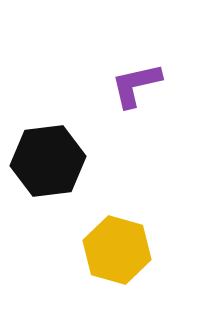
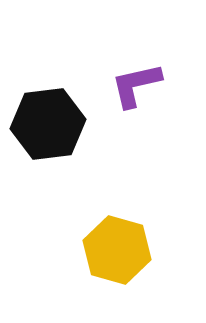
black hexagon: moved 37 px up
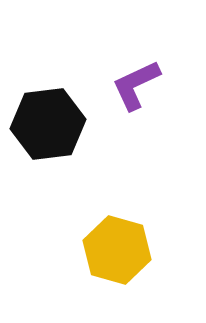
purple L-shape: rotated 12 degrees counterclockwise
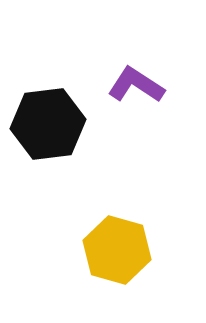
purple L-shape: rotated 58 degrees clockwise
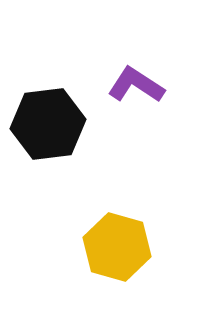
yellow hexagon: moved 3 px up
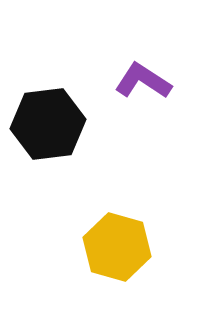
purple L-shape: moved 7 px right, 4 px up
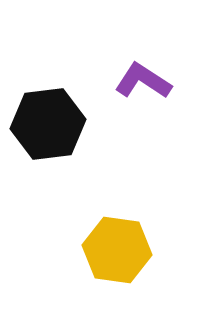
yellow hexagon: moved 3 px down; rotated 8 degrees counterclockwise
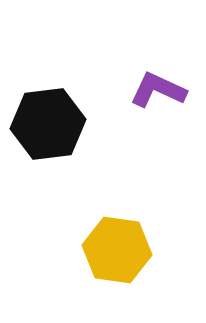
purple L-shape: moved 15 px right, 9 px down; rotated 8 degrees counterclockwise
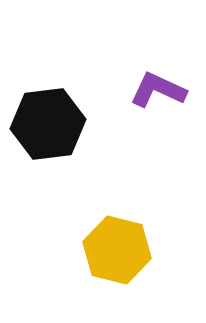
yellow hexagon: rotated 6 degrees clockwise
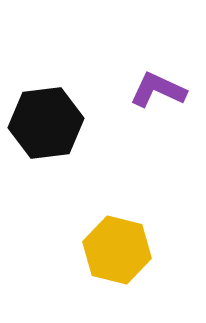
black hexagon: moved 2 px left, 1 px up
